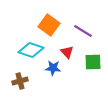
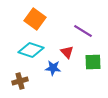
orange square: moved 14 px left, 6 px up
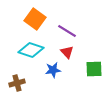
purple line: moved 16 px left
green square: moved 1 px right, 7 px down
blue star: moved 2 px down; rotated 14 degrees counterclockwise
brown cross: moved 3 px left, 2 px down
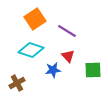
orange square: rotated 20 degrees clockwise
red triangle: moved 1 px right, 4 px down
green square: moved 1 px left, 1 px down
brown cross: rotated 14 degrees counterclockwise
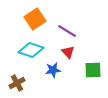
red triangle: moved 4 px up
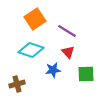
green square: moved 7 px left, 4 px down
brown cross: moved 1 px down; rotated 14 degrees clockwise
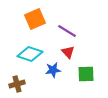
orange square: rotated 10 degrees clockwise
cyan diamond: moved 1 px left, 4 px down
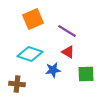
orange square: moved 2 px left
red triangle: rotated 16 degrees counterclockwise
brown cross: rotated 21 degrees clockwise
